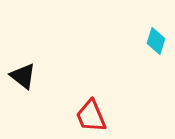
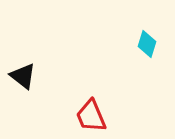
cyan diamond: moved 9 px left, 3 px down
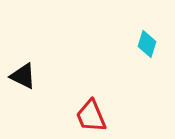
black triangle: rotated 12 degrees counterclockwise
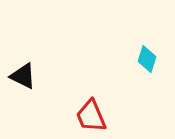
cyan diamond: moved 15 px down
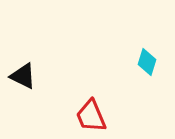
cyan diamond: moved 3 px down
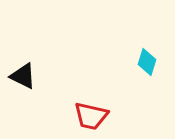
red trapezoid: rotated 54 degrees counterclockwise
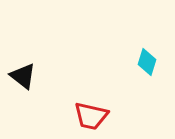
black triangle: rotated 12 degrees clockwise
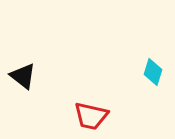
cyan diamond: moved 6 px right, 10 px down
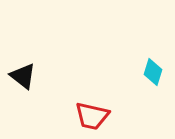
red trapezoid: moved 1 px right
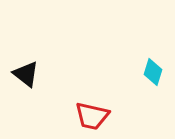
black triangle: moved 3 px right, 2 px up
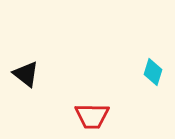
red trapezoid: rotated 12 degrees counterclockwise
